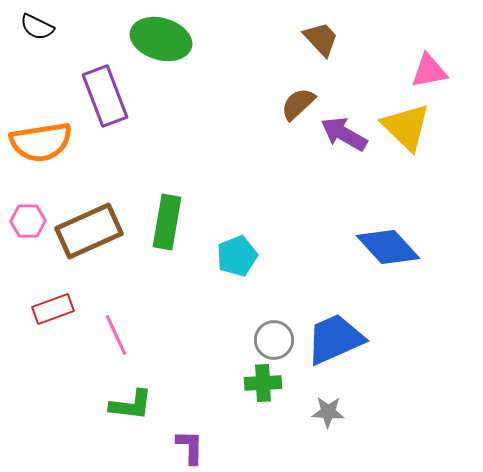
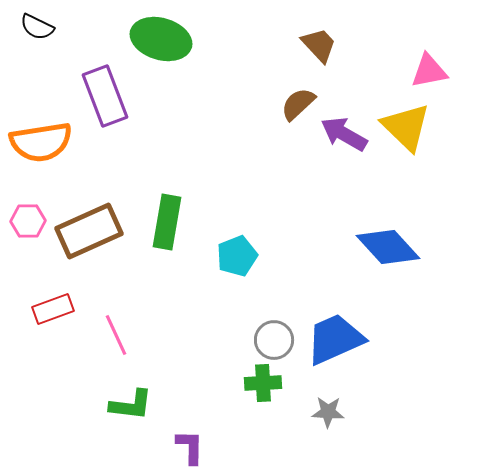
brown trapezoid: moved 2 px left, 6 px down
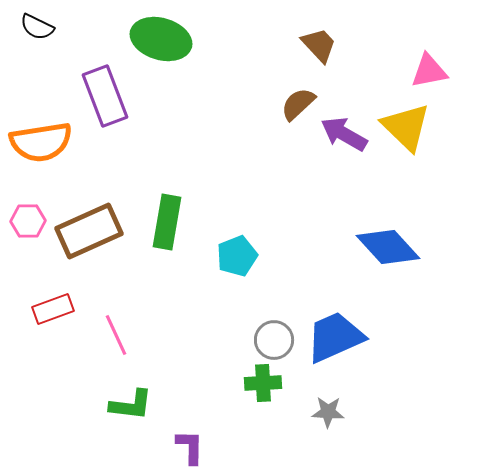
blue trapezoid: moved 2 px up
